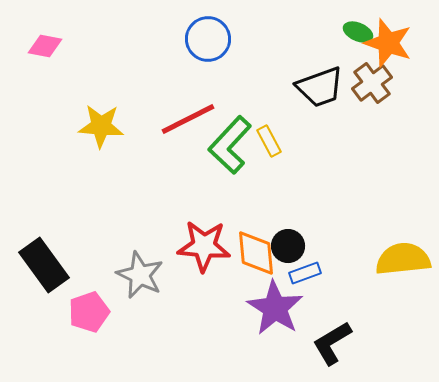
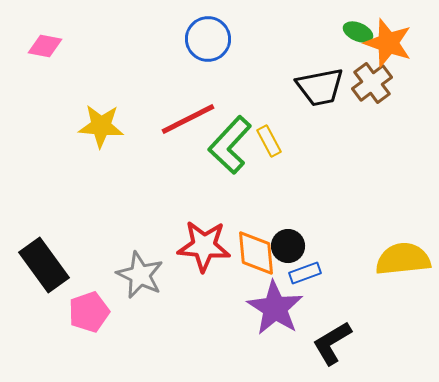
black trapezoid: rotated 9 degrees clockwise
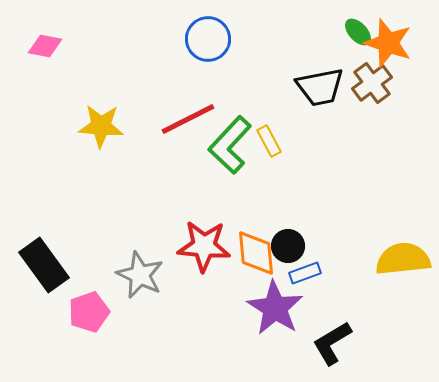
green ellipse: rotated 24 degrees clockwise
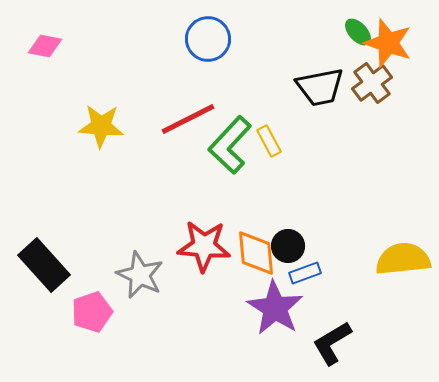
black rectangle: rotated 6 degrees counterclockwise
pink pentagon: moved 3 px right
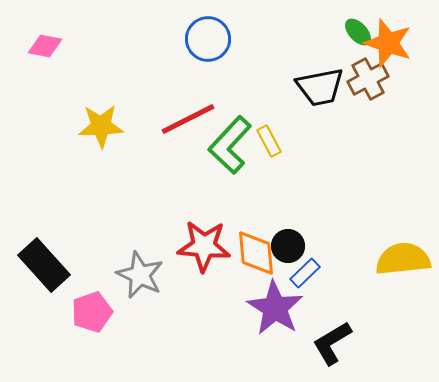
brown cross: moved 4 px left, 4 px up; rotated 9 degrees clockwise
yellow star: rotated 6 degrees counterclockwise
blue rectangle: rotated 24 degrees counterclockwise
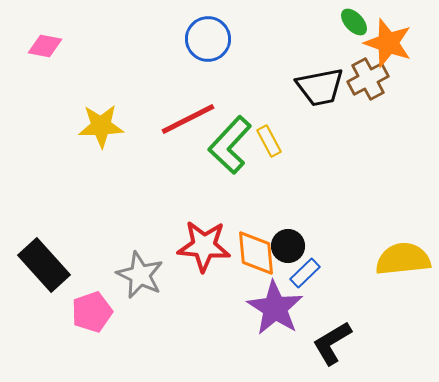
green ellipse: moved 4 px left, 10 px up
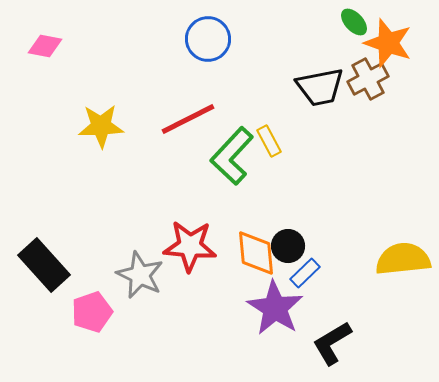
green L-shape: moved 2 px right, 11 px down
red star: moved 14 px left
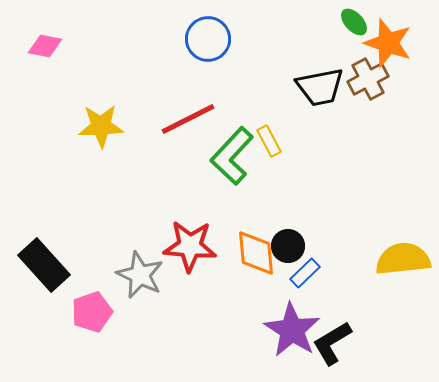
purple star: moved 17 px right, 22 px down
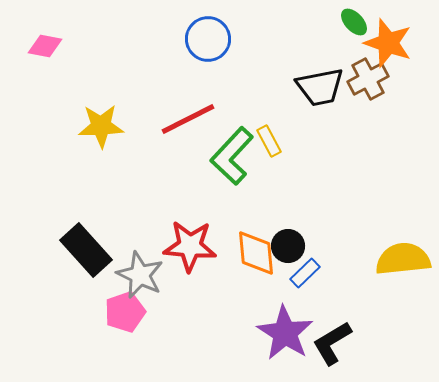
black rectangle: moved 42 px right, 15 px up
pink pentagon: moved 33 px right
purple star: moved 7 px left, 3 px down
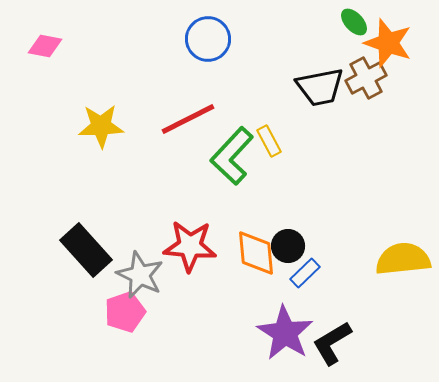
brown cross: moved 2 px left, 1 px up
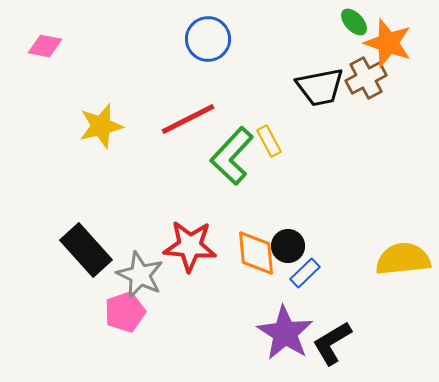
yellow star: rotated 12 degrees counterclockwise
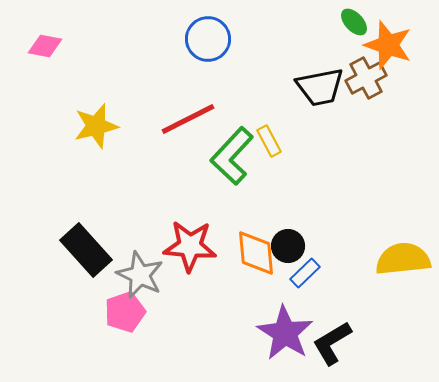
orange star: moved 2 px down
yellow star: moved 5 px left
